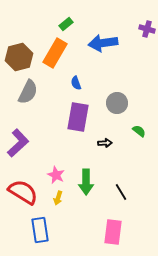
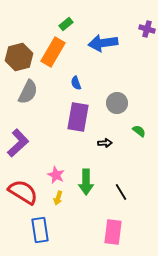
orange rectangle: moved 2 px left, 1 px up
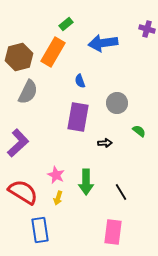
blue semicircle: moved 4 px right, 2 px up
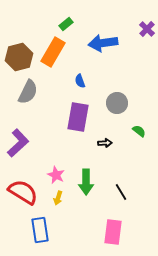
purple cross: rotated 28 degrees clockwise
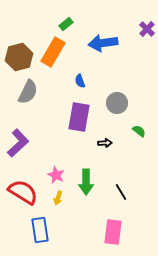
purple rectangle: moved 1 px right
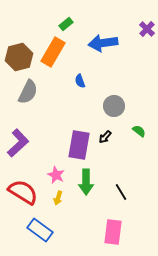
gray circle: moved 3 px left, 3 px down
purple rectangle: moved 28 px down
black arrow: moved 6 px up; rotated 136 degrees clockwise
blue rectangle: rotated 45 degrees counterclockwise
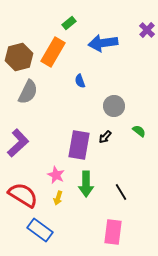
green rectangle: moved 3 px right, 1 px up
purple cross: moved 1 px down
green arrow: moved 2 px down
red semicircle: moved 3 px down
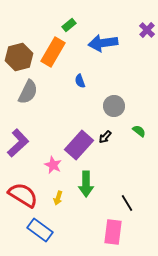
green rectangle: moved 2 px down
purple rectangle: rotated 32 degrees clockwise
pink star: moved 3 px left, 10 px up
black line: moved 6 px right, 11 px down
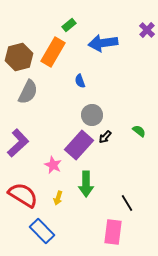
gray circle: moved 22 px left, 9 px down
blue rectangle: moved 2 px right, 1 px down; rotated 10 degrees clockwise
